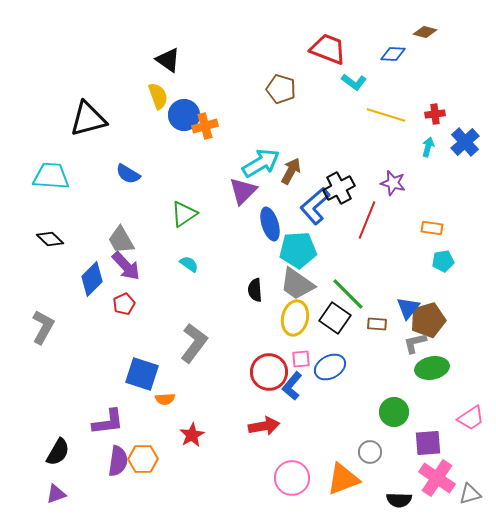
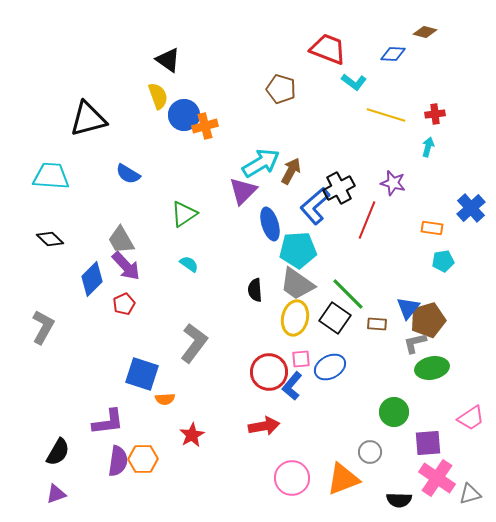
blue cross at (465, 142): moved 6 px right, 66 px down
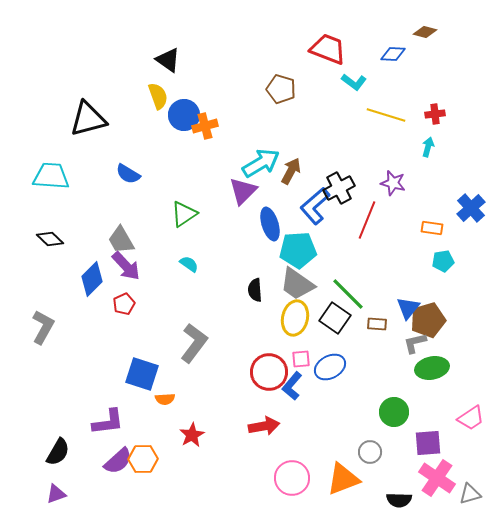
purple semicircle at (118, 461): rotated 40 degrees clockwise
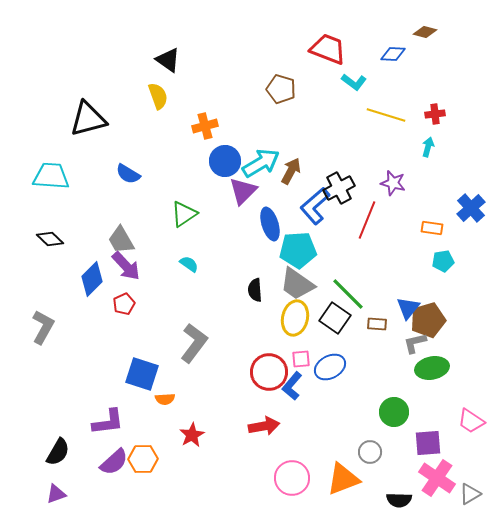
blue circle at (184, 115): moved 41 px right, 46 px down
pink trapezoid at (471, 418): moved 3 px down; rotated 68 degrees clockwise
purple semicircle at (118, 461): moved 4 px left, 1 px down
gray triangle at (470, 494): rotated 15 degrees counterclockwise
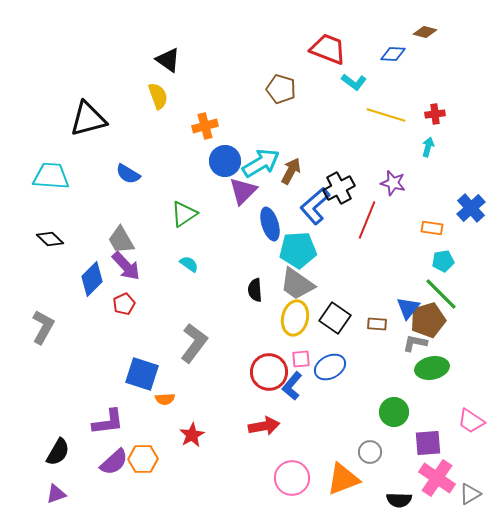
green line at (348, 294): moved 93 px right
gray L-shape at (415, 343): rotated 25 degrees clockwise
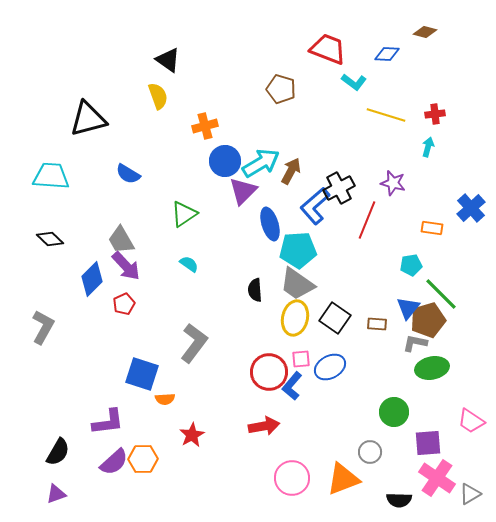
blue diamond at (393, 54): moved 6 px left
cyan pentagon at (443, 261): moved 32 px left, 4 px down
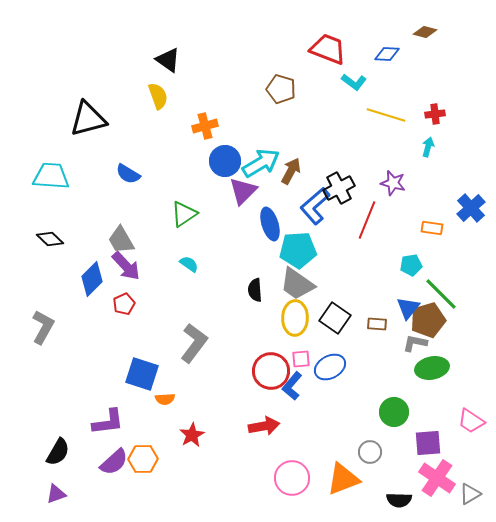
yellow ellipse at (295, 318): rotated 12 degrees counterclockwise
red circle at (269, 372): moved 2 px right, 1 px up
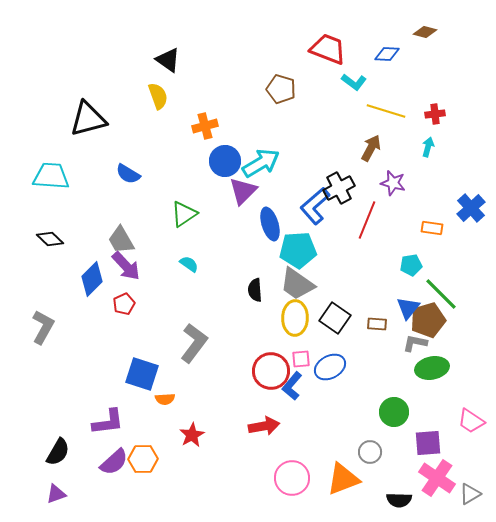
yellow line at (386, 115): moved 4 px up
brown arrow at (291, 171): moved 80 px right, 23 px up
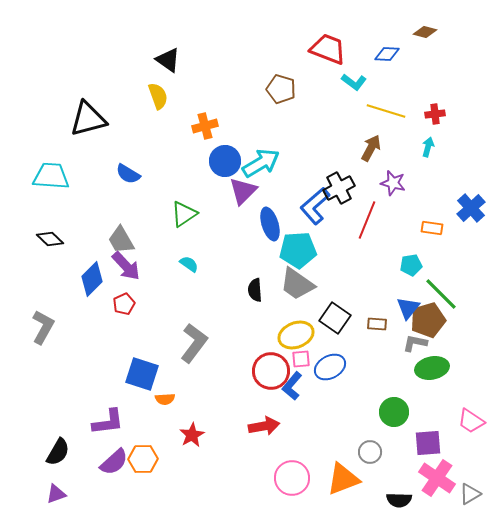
yellow ellipse at (295, 318): moved 1 px right, 17 px down; rotated 68 degrees clockwise
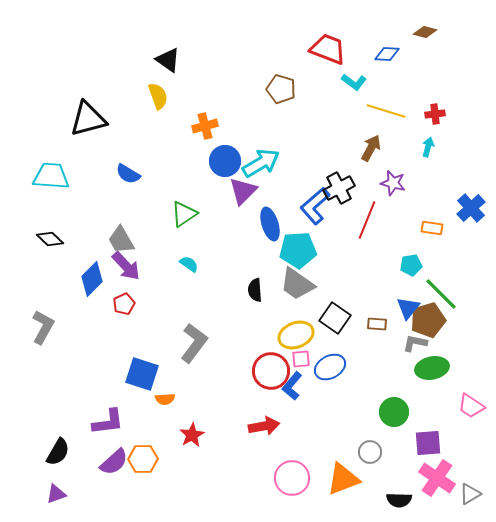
pink trapezoid at (471, 421): moved 15 px up
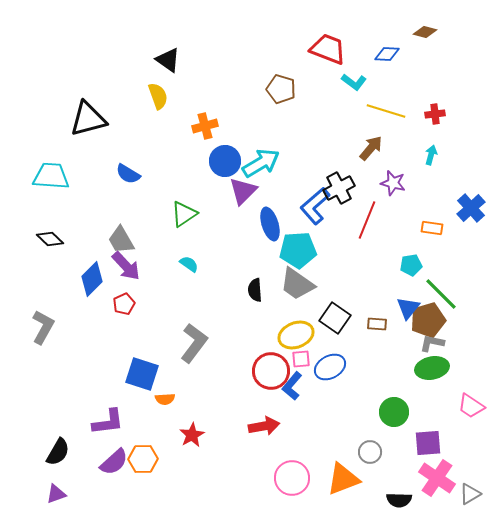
cyan arrow at (428, 147): moved 3 px right, 8 px down
brown arrow at (371, 148): rotated 12 degrees clockwise
gray L-shape at (415, 343): moved 17 px right
